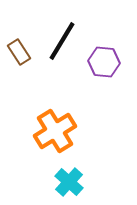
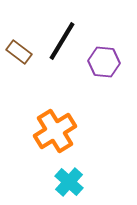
brown rectangle: rotated 20 degrees counterclockwise
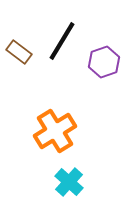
purple hexagon: rotated 24 degrees counterclockwise
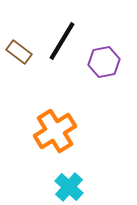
purple hexagon: rotated 8 degrees clockwise
cyan cross: moved 5 px down
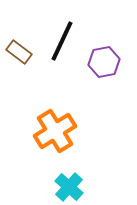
black line: rotated 6 degrees counterclockwise
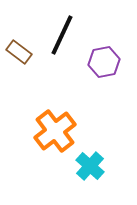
black line: moved 6 px up
orange cross: rotated 6 degrees counterclockwise
cyan cross: moved 21 px right, 21 px up
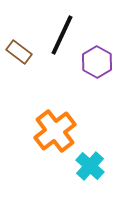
purple hexagon: moved 7 px left; rotated 20 degrees counterclockwise
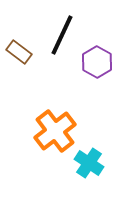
cyan cross: moved 1 px left, 3 px up; rotated 8 degrees counterclockwise
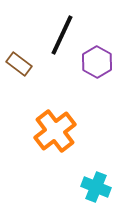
brown rectangle: moved 12 px down
cyan cross: moved 7 px right, 24 px down; rotated 12 degrees counterclockwise
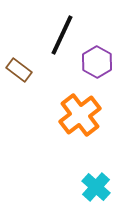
brown rectangle: moved 6 px down
orange cross: moved 25 px right, 16 px up
cyan cross: rotated 20 degrees clockwise
